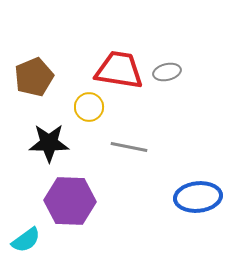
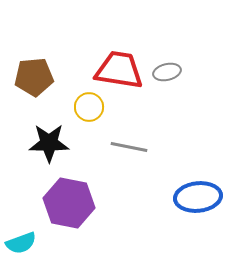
brown pentagon: rotated 18 degrees clockwise
purple hexagon: moved 1 px left, 2 px down; rotated 9 degrees clockwise
cyan semicircle: moved 5 px left, 3 px down; rotated 16 degrees clockwise
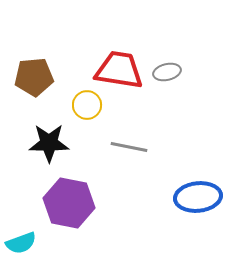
yellow circle: moved 2 px left, 2 px up
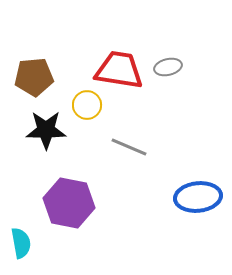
gray ellipse: moved 1 px right, 5 px up
black star: moved 3 px left, 13 px up
gray line: rotated 12 degrees clockwise
cyan semicircle: rotated 80 degrees counterclockwise
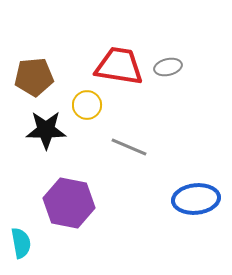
red trapezoid: moved 4 px up
blue ellipse: moved 2 px left, 2 px down
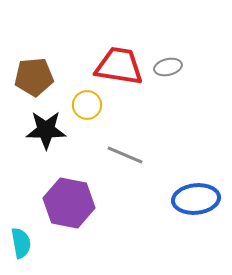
gray line: moved 4 px left, 8 px down
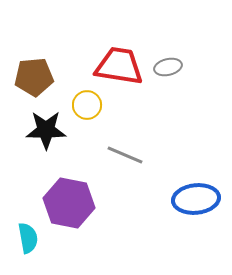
cyan semicircle: moved 7 px right, 5 px up
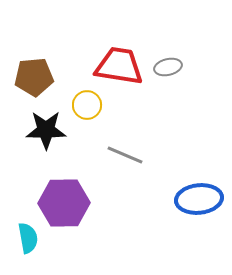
blue ellipse: moved 3 px right
purple hexagon: moved 5 px left; rotated 12 degrees counterclockwise
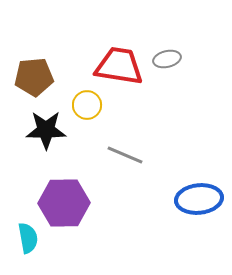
gray ellipse: moved 1 px left, 8 px up
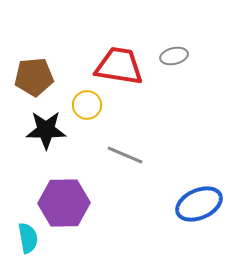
gray ellipse: moved 7 px right, 3 px up
blue ellipse: moved 5 px down; rotated 18 degrees counterclockwise
